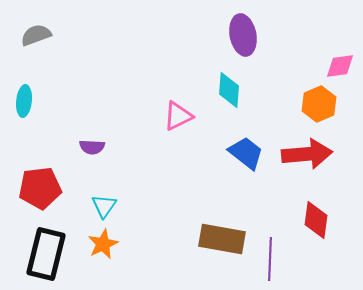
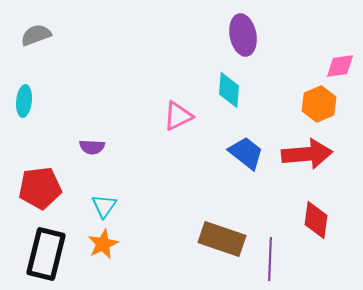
brown rectangle: rotated 9 degrees clockwise
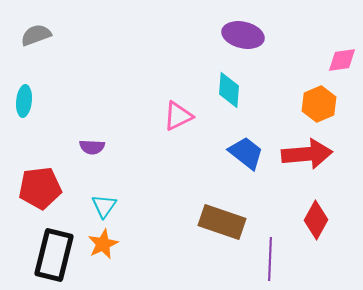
purple ellipse: rotated 66 degrees counterclockwise
pink diamond: moved 2 px right, 6 px up
red diamond: rotated 21 degrees clockwise
brown rectangle: moved 17 px up
black rectangle: moved 8 px right, 1 px down
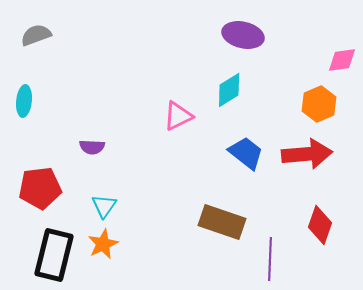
cyan diamond: rotated 54 degrees clockwise
red diamond: moved 4 px right, 5 px down; rotated 9 degrees counterclockwise
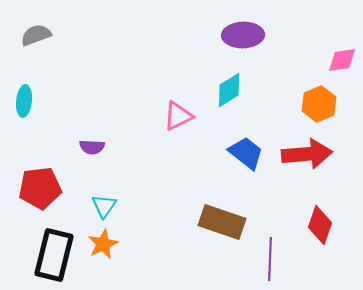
purple ellipse: rotated 15 degrees counterclockwise
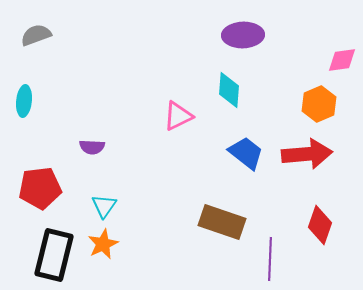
cyan diamond: rotated 54 degrees counterclockwise
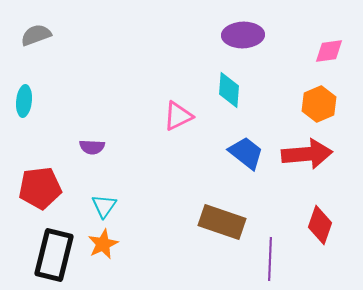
pink diamond: moved 13 px left, 9 px up
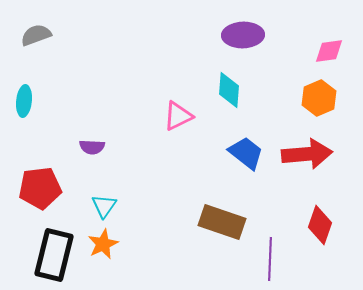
orange hexagon: moved 6 px up
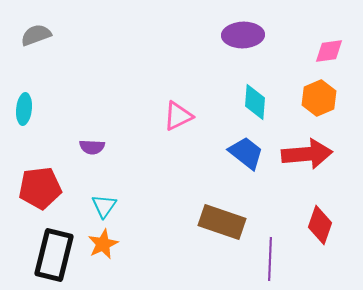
cyan diamond: moved 26 px right, 12 px down
cyan ellipse: moved 8 px down
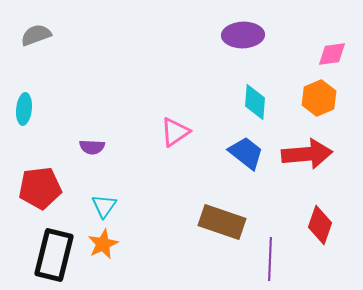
pink diamond: moved 3 px right, 3 px down
pink triangle: moved 3 px left, 16 px down; rotated 8 degrees counterclockwise
